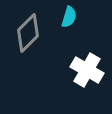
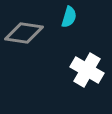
gray diamond: moved 4 px left; rotated 54 degrees clockwise
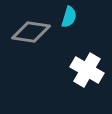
gray diamond: moved 7 px right, 1 px up
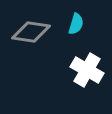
cyan semicircle: moved 7 px right, 7 px down
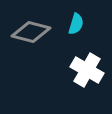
gray diamond: rotated 6 degrees clockwise
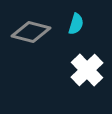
white cross: rotated 16 degrees clockwise
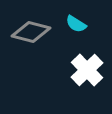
cyan semicircle: rotated 105 degrees clockwise
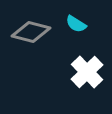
white cross: moved 2 px down
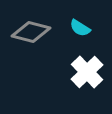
cyan semicircle: moved 4 px right, 4 px down
